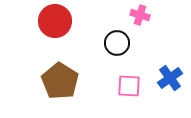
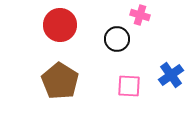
red circle: moved 5 px right, 4 px down
black circle: moved 4 px up
blue cross: moved 1 px right, 3 px up
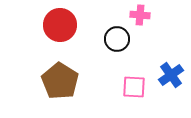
pink cross: rotated 12 degrees counterclockwise
pink square: moved 5 px right, 1 px down
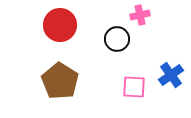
pink cross: rotated 18 degrees counterclockwise
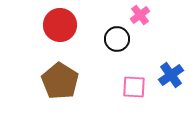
pink cross: rotated 24 degrees counterclockwise
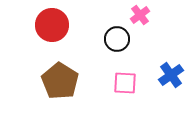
red circle: moved 8 px left
pink square: moved 9 px left, 4 px up
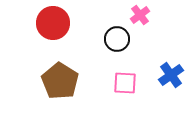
red circle: moved 1 px right, 2 px up
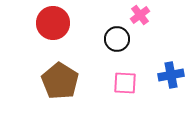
blue cross: rotated 25 degrees clockwise
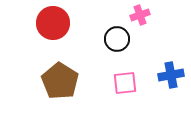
pink cross: rotated 18 degrees clockwise
pink square: rotated 10 degrees counterclockwise
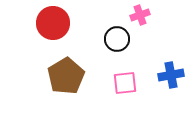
brown pentagon: moved 6 px right, 5 px up; rotated 9 degrees clockwise
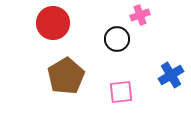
blue cross: rotated 20 degrees counterclockwise
pink square: moved 4 px left, 9 px down
